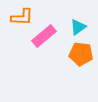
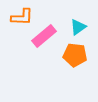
orange pentagon: moved 6 px left, 1 px down
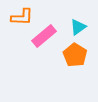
orange pentagon: rotated 25 degrees clockwise
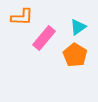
pink rectangle: moved 2 px down; rotated 10 degrees counterclockwise
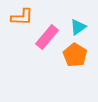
pink rectangle: moved 3 px right, 1 px up
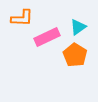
orange L-shape: moved 1 px down
pink rectangle: rotated 25 degrees clockwise
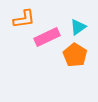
orange L-shape: moved 2 px right, 1 px down; rotated 10 degrees counterclockwise
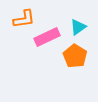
orange pentagon: moved 1 px down
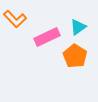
orange L-shape: moved 9 px left; rotated 55 degrees clockwise
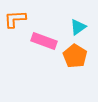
orange L-shape: rotated 130 degrees clockwise
pink rectangle: moved 3 px left, 4 px down; rotated 45 degrees clockwise
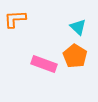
cyan triangle: rotated 42 degrees counterclockwise
pink rectangle: moved 23 px down
